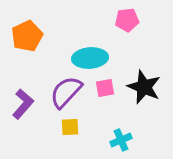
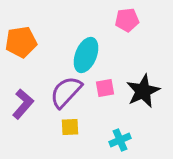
orange pentagon: moved 6 px left, 6 px down; rotated 16 degrees clockwise
cyan ellipse: moved 4 px left, 3 px up; rotated 64 degrees counterclockwise
black star: moved 1 px left, 4 px down; rotated 24 degrees clockwise
cyan cross: moved 1 px left
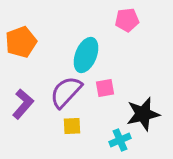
orange pentagon: rotated 12 degrees counterclockwise
black star: moved 23 px down; rotated 12 degrees clockwise
yellow square: moved 2 px right, 1 px up
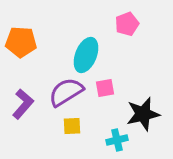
pink pentagon: moved 4 px down; rotated 15 degrees counterclockwise
orange pentagon: rotated 24 degrees clockwise
purple semicircle: rotated 15 degrees clockwise
cyan cross: moved 3 px left; rotated 10 degrees clockwise
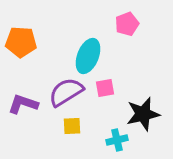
cyan ellipse: moved 2 px right, 1 px down
purple L-shape: rotated 112 degrees counterclockwise
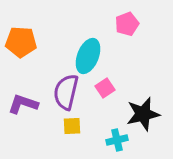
pink square: rotated 24 degrees counterclockwise
purple semicircle: rotated 45 degrees counterclockwise
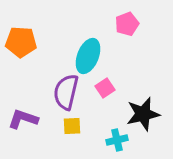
purple L-shape: moved 15 px down
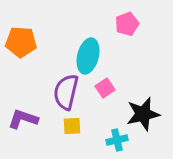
cyan ellipse: rotated 8 degrees counterclockwise
